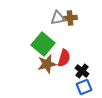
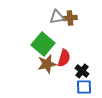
gray triangle: moved 1 px left, 1 px up
blue square: rotated 21 degrees clockwise
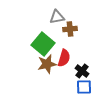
brown cross: moved 11 px down
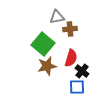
red semicircle: moved 7 px right
brown star: moved 2 px down
blue square: moved 7 px left
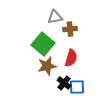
gray triangle: moved 2 px left
black cross: moved 18 px left, 12 px down
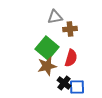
green square: moved 4 px right, 4 px down
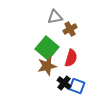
brown cross: rotated 24 degrees counterclockwise
blue square: moved 1 px up; rotated 21 degrees clockwise
